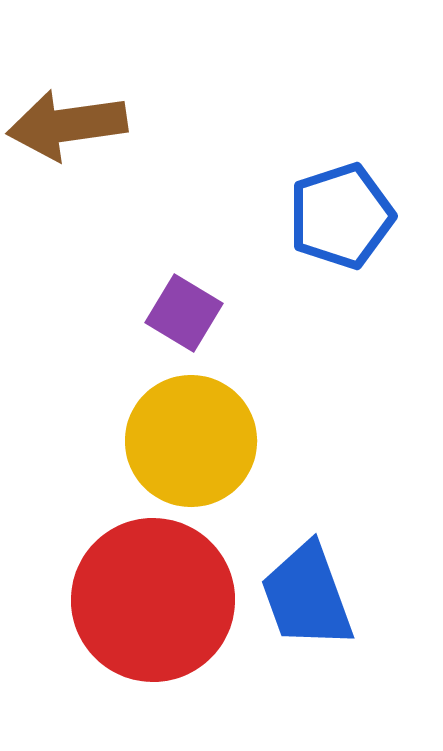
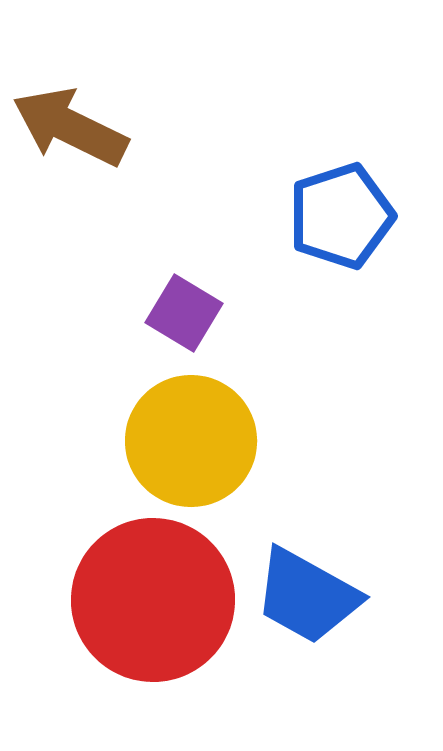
brown arrow: moved 3 px right, 2 px down; rotated 34 degrees clockwise
blue trapezoid: rotated 41 degrees counterclockwise
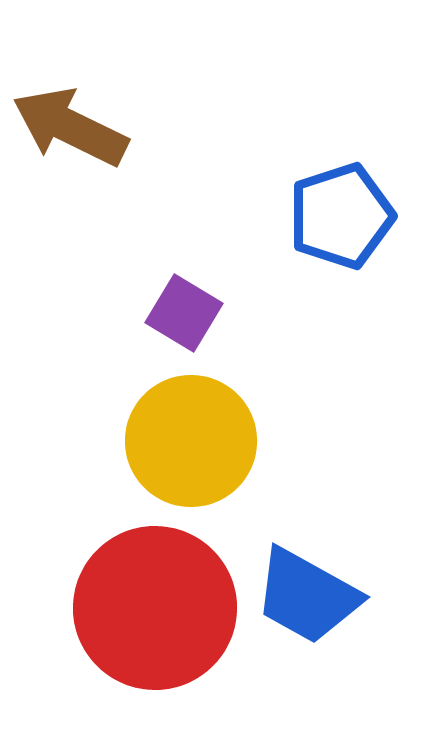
red circle: moved 2 px right, 8 px down
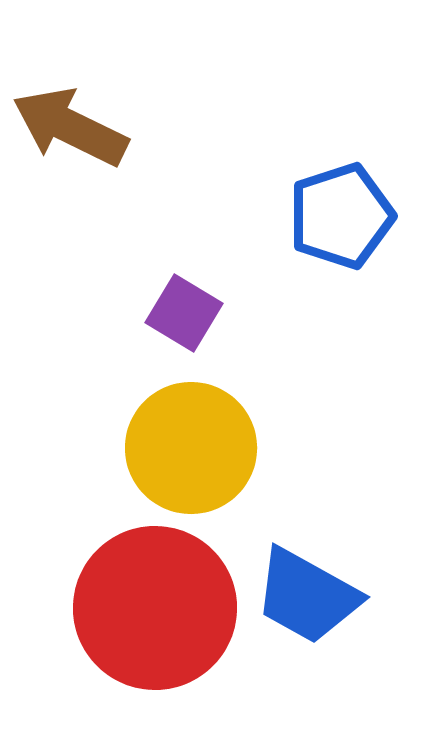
yellow circle: moved 7 px down
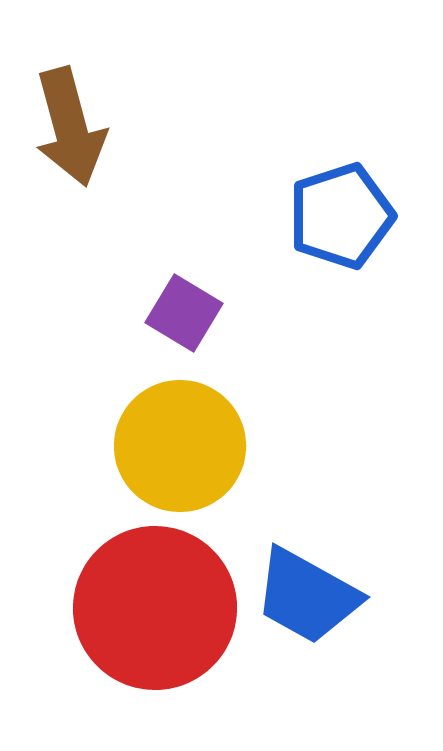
brown arrow: rotated 131 degrees counterclockwise
yellow circle: moved 11 px left, 2 px up
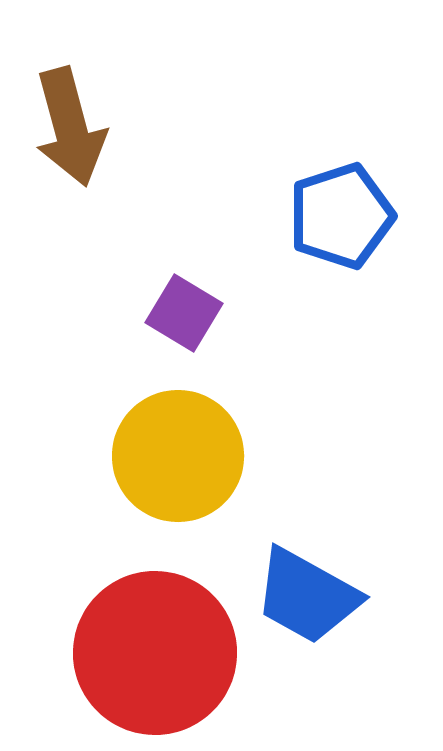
yellow circle: moved 2 px left, 10 px down
red circle: moved 45 px down
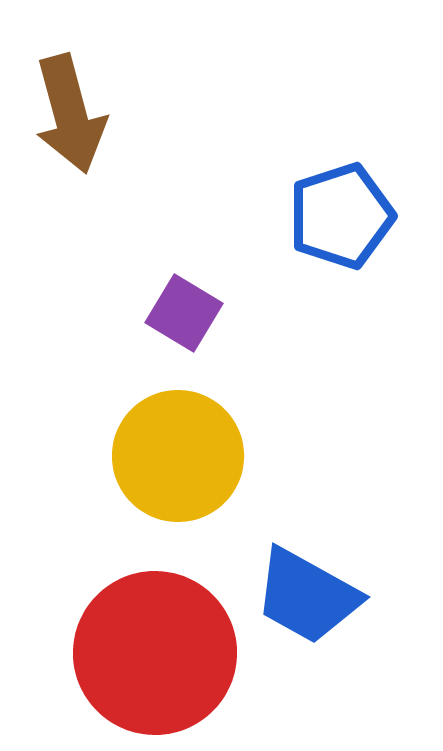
brown arrow: moved 13 px up
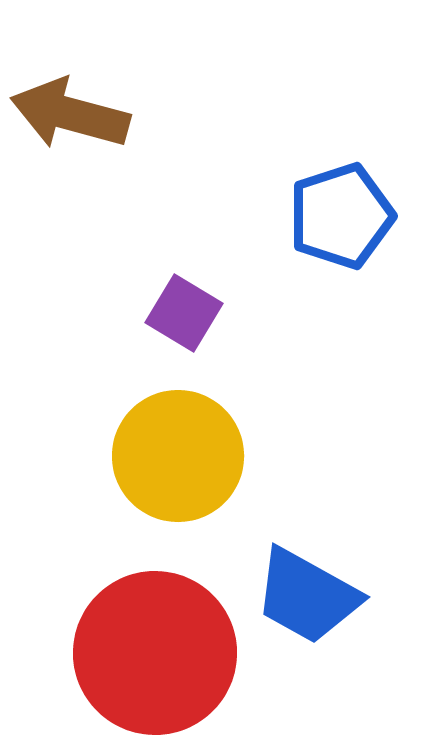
brown arrow: rotated 120 degrees clockwise
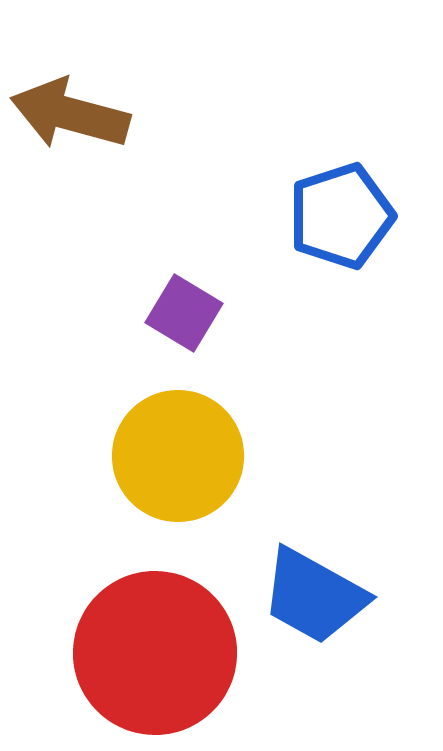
blue trapezoid: moved 7 px right
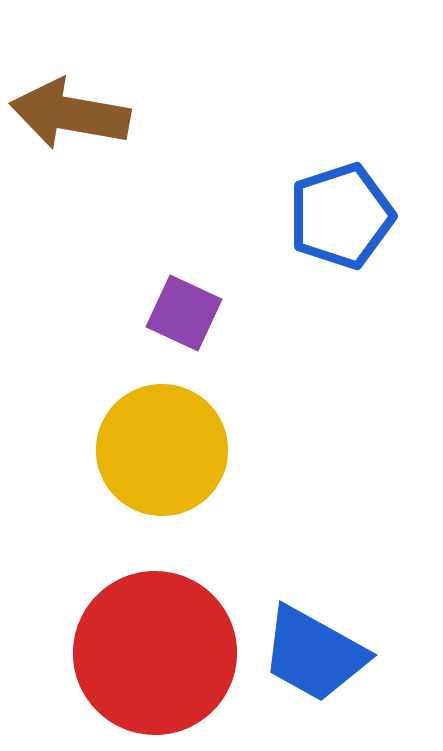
brown arrow: rotated 5 degrees counterclockwise
purple square: rotated 6 degrees counterclockwise
yellow circle: moved 16 px left, 6 px up
blue trapezoid: moved 58 px down
